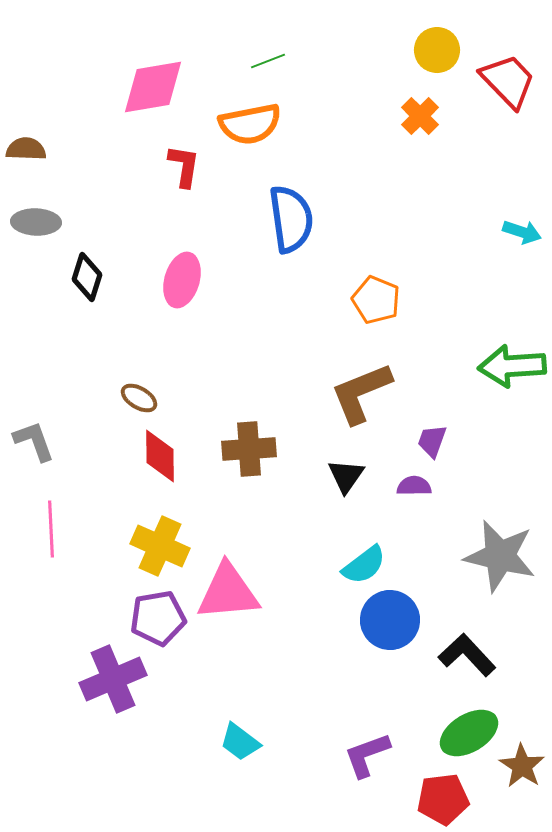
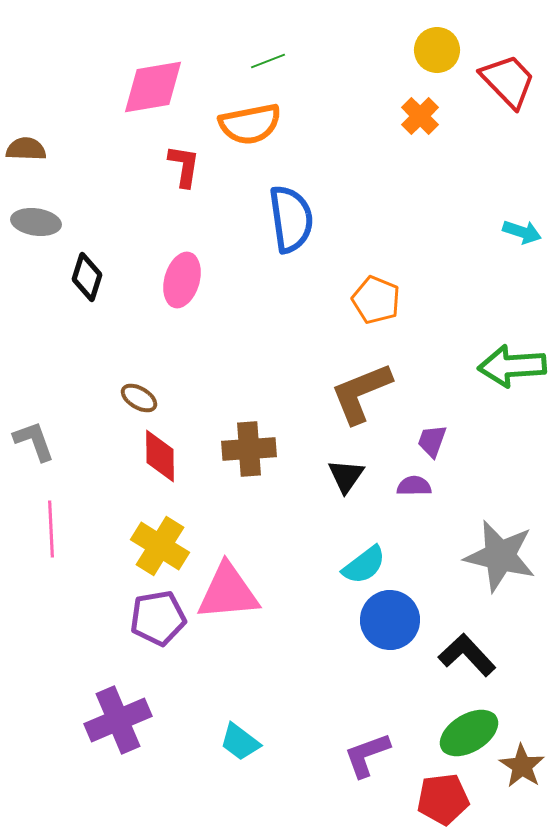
gray ellipse: rotated 6 degrees clockwise
yellow cross: rotated 8 degrees clockwise
purple cross: moved 5 px right, 41 px down
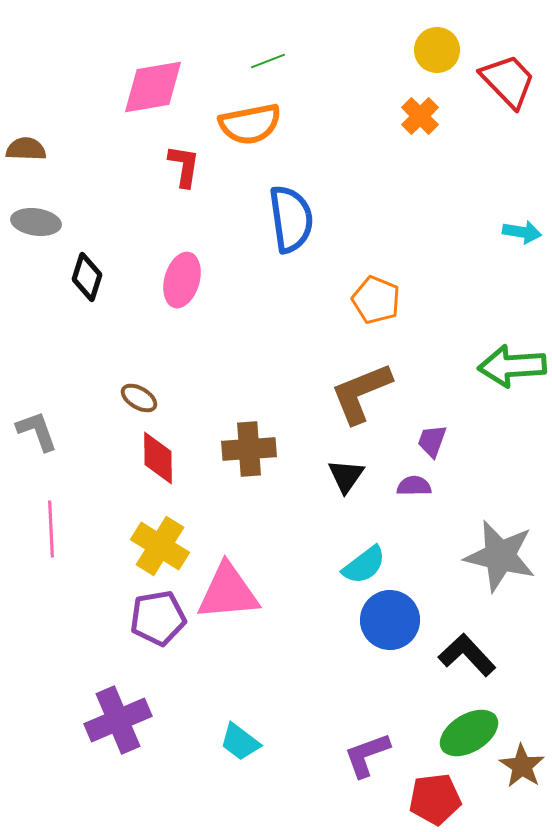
cyan arrow: rotated 9 degrees counterclockwise
gray L-shape: moved 3 px right, 10 px up
red diamond: moved 2 px left, 2 px down
red pentagon: moved 8 px left
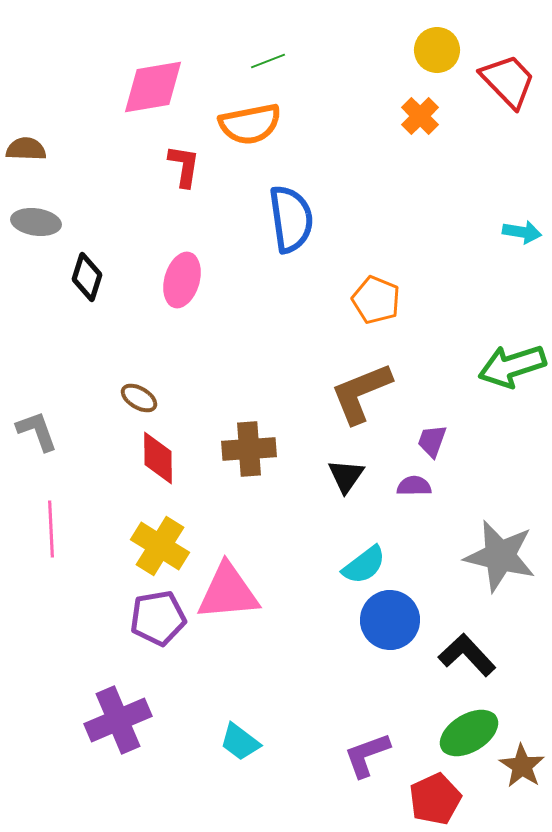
green arrow: rotated 14 degrees counterclockwise
red pentagon: rotated 18 degrees counterclockwise
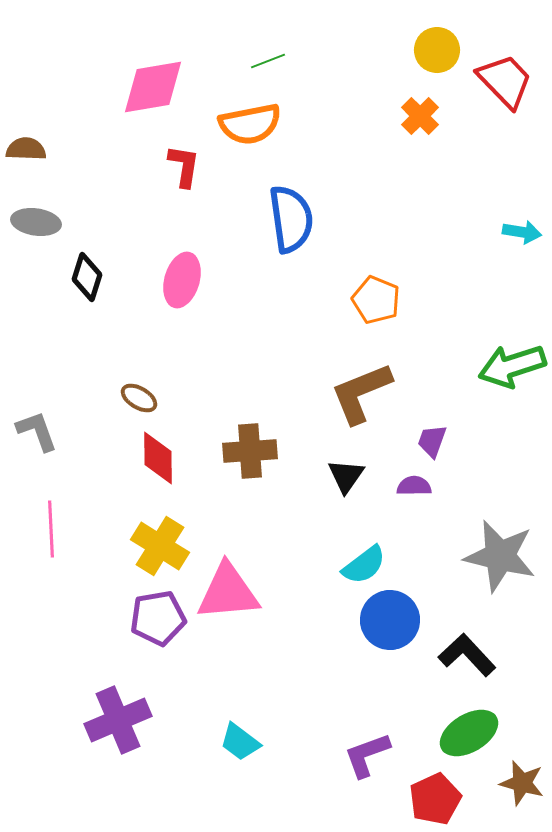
red trapezoid: moved 3 px left
brown cross: moved 1 px right, 2 px down
brown star: moved 17 px down; rotated 18 degrees counterclockwise
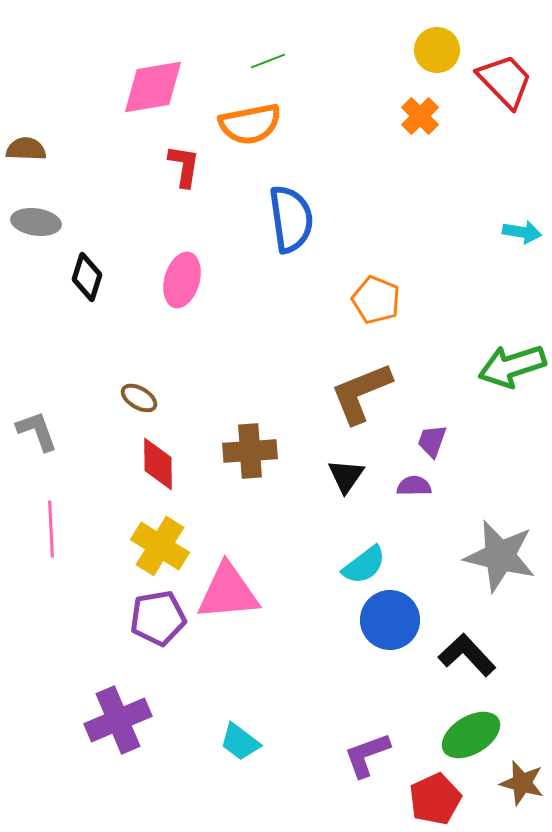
red diamond: moved 6 px down
green ellipse: moved 2 px right, 2 px down
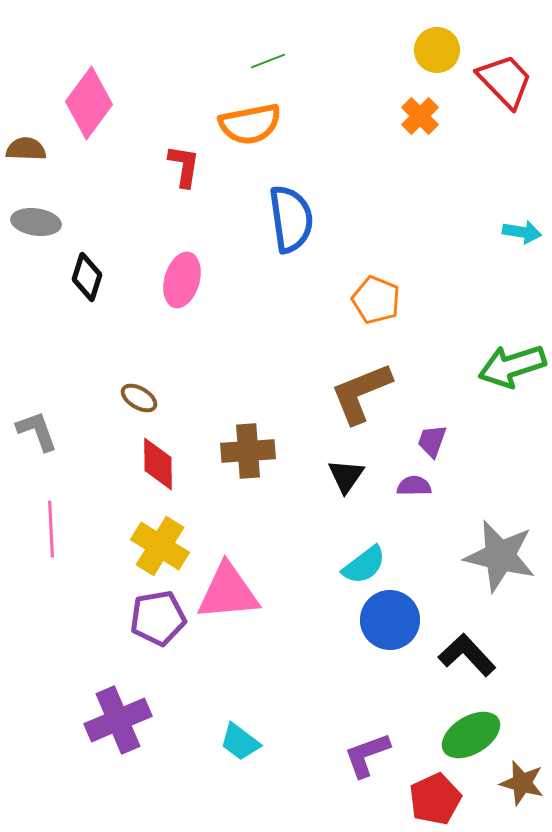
pink diamond: moved 64 px left, 16 px down; rotated 44 degrees counterclockwise
brown cross: moved 2 px left
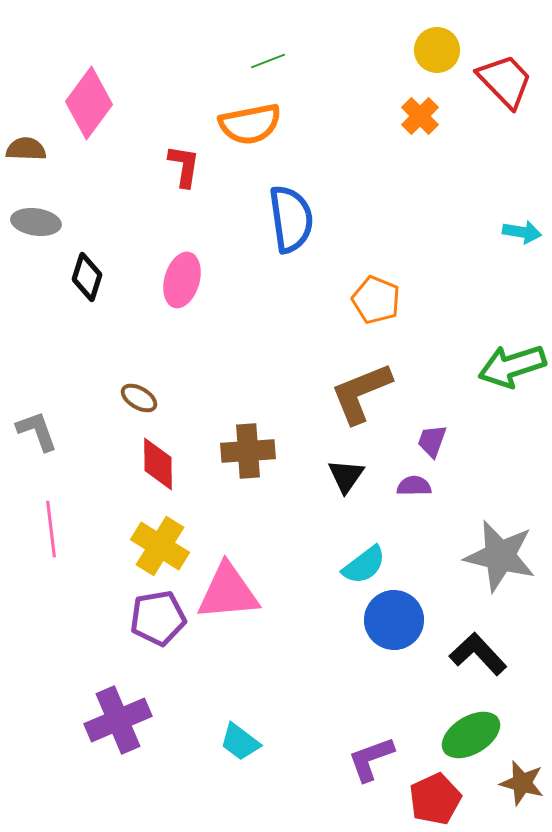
pink line: rotated 4 degrees counterclockwise
blue circle: moved 4 px right
black L-shape: moved 11 px right, 1 px up
purple L-shape: moved 4 px right, 4 px down
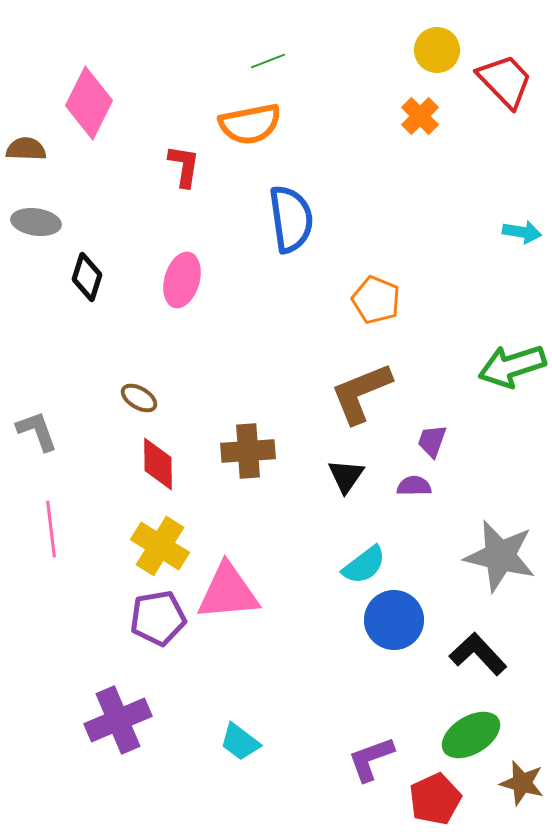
pink diamond: rotated 10 degrees counterclockwise
